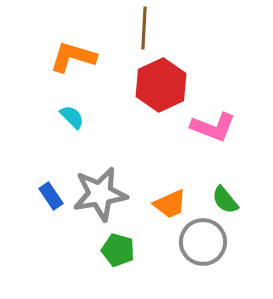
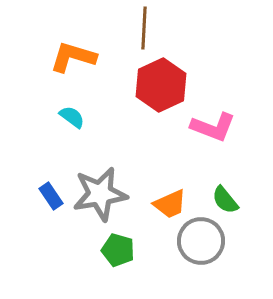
cyan semicircle: rotated 8 degrees counterclockwise
gray circle: moved 2 px left, 1 px up
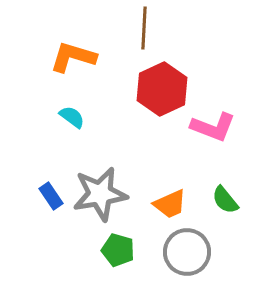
red hexagon: moved 1 px right, 4 px down
gray circle: moved 14 px left, 11 px down
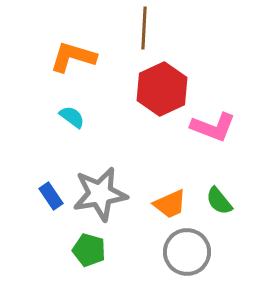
green semicircle: moved 6 px left, 1 px down
green pentagon: moved 29 px left
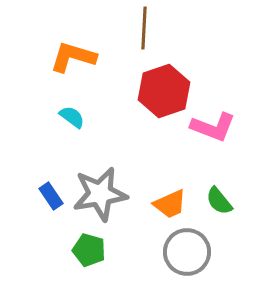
red hexagon: moved 2 px right, 2 px down; rotated 6 degrees clockwise
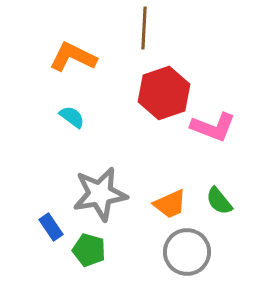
orange L-shape: rotated 9 degrees clockwise
red hexagon: moved 2 px down
blue rectangle: moved 31 px down
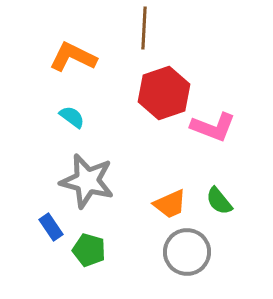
gray star: moved 13 px left, 13 px up; rotated 24 degrees clockwise
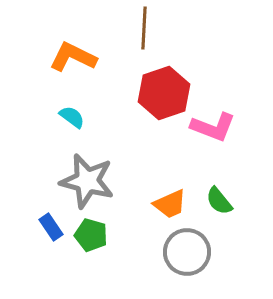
green pentagon: moved 2 px right, 15 px up
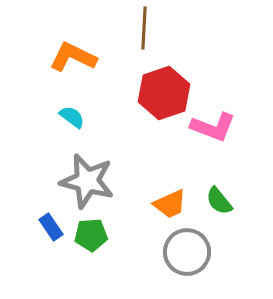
green pentagon: rotated 20 degrees counterclockwise
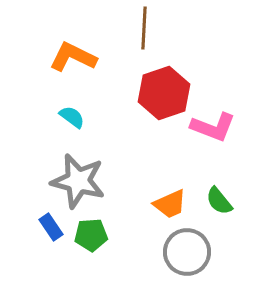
gray star: moved 9 px left
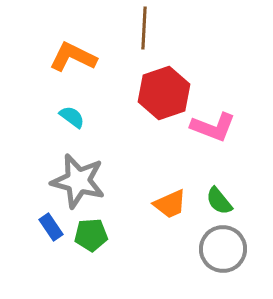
gray circle: moved 36 px right, 3 px up
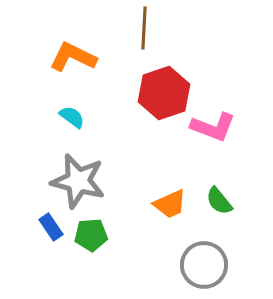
gray circle: moved 19 px left, 16 px down
